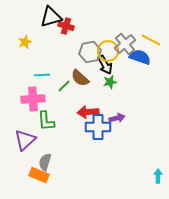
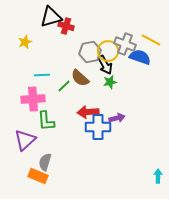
gray cross: rotated 30 degrees counterclockwise
orange rectangle: moved 1 px left, 1 px down
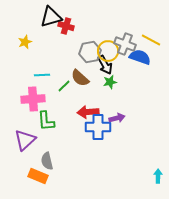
gray semicircle: moved 2 px right, 1 px up; rotated 30 degrees counterclockwise
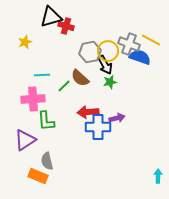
gray cross: moved 4 px right
purple triangle: rotated 10 degrees clockwise
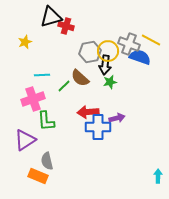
black arrow: rotated 36 degrees clockwise
pink cross: rotated 15 degrees counterclockwise
